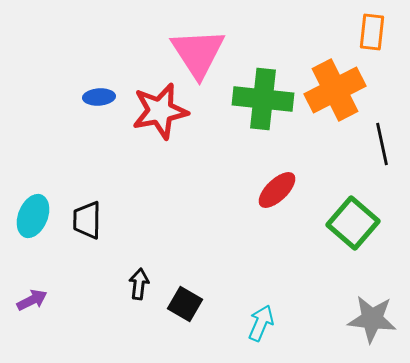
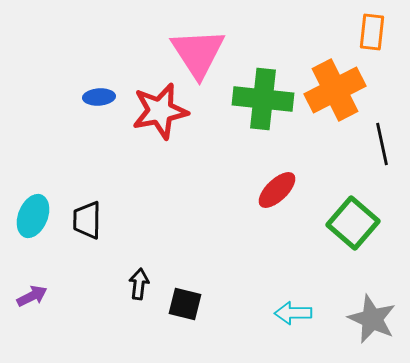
purple arrow: moved 4 px up
black square: rotated 16 degrees counterclockwise
gray star: rotated 18 degrees clockwise
cyan arrow: moved 32 px right, 10 px up; rotated 114 degrees counterclockwise
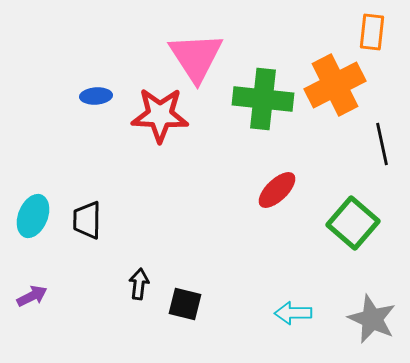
pink triangle: moved 2 px left, 4 px down
orange cross: moved 5 px up
blue ellipse: moved 3 px left, 1 px up
red star: moved 4 px down; rotated 14 degrees clockwise
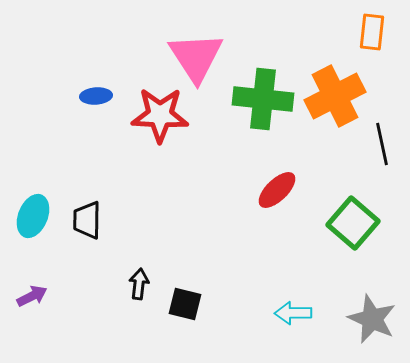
orange cross: moved 11 px down
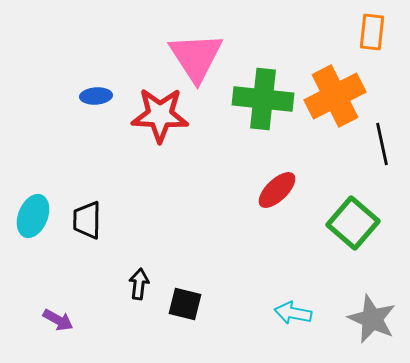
purple arrow: moved 26 px right, 24 px down; rotated 56 degrees clockwise
cyan arrow: rotated 12 degrees clockwise
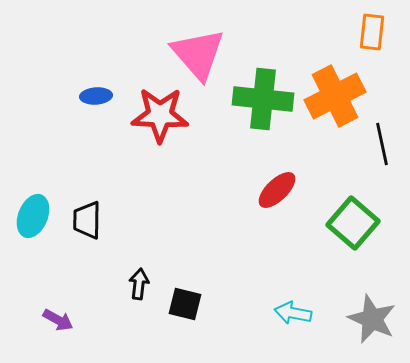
pink triangle: moved 2 px right, 3 px up; rotated 8 degrees counterclockwise
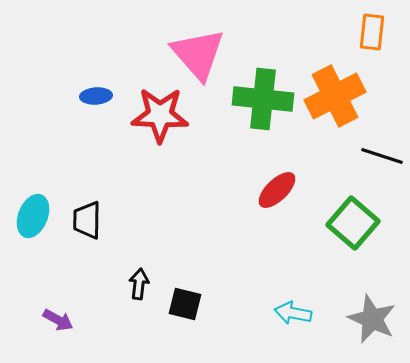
black line: moved 12 px down; rotated 60 degrees counterclockwise
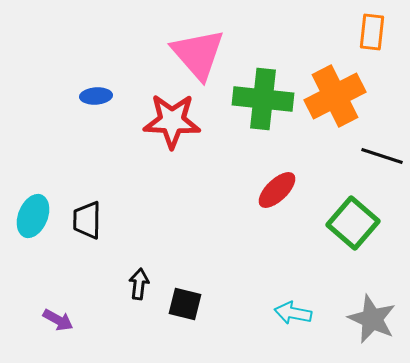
red star: moved 12 px right, 6 px down
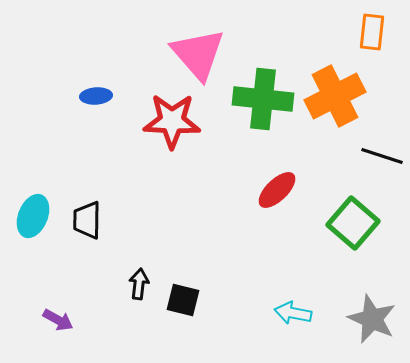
black square: moved 2 px left, 4 px up
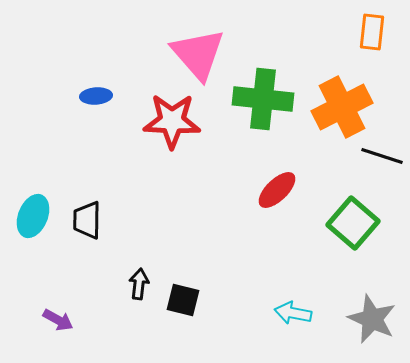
orange cross: moved 7 px right, 11 px down
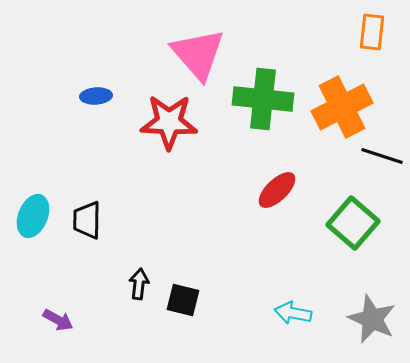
red star: moved 3 px left, 1 px down
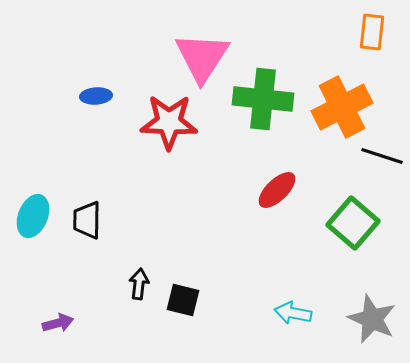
pink triangle: moved 4 px right, 3 px down; rotated 14 degrees clockwise
purple arrow: moved 3 px down; rotated 44 degrees counterclockwise
